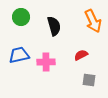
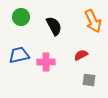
black semicircle: rotated 12 degrees counterclockwise
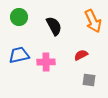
green circle: moved 2 px left
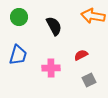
orange arrow: moved 5 px up; rotated 125 degrees clockwise
blue trapezoid: moved 1 px left; rotated 120 degrees clockwise
pink cross: moved 5 px right, 6 px down
gray square: rotated 32 degrees counterclockwise
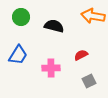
green circle: moved 2 px right
black semicircle: rotated 48 degrees counterclockwise
blue trapezoid: rotated 15 degrees clockwise
gray square: moved 1 px down
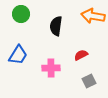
green circle: moved 3 px up
black semicircle: moved 2 px right; rotated 96 degrees counterclockwise
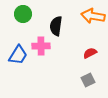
green circle: moved 2 px right
red semicircle: moved 9 px right, 2 px up
pink cross: moved 10 px left, 22 px up
gray square: moved 1 px left, 1 px up
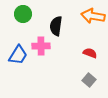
red semicircle: rotated 48 degrees clockwise
gray square: moved 1 px right; rotated 24 degrees counterclockwise
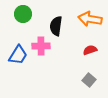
orange arrow: moved 3 px left, 3 px down
red semicircle: moved 3 px up; rotated 40 degrees counterclockwise
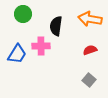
blue trapezoid: moved 1 px left, 1 px up
